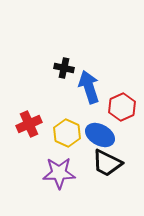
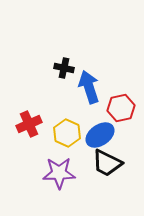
red hexagon: moved 1 px left, 1 px down; rotated 12 degrees clockwise
blue ellipse: rotated 64 degrees counterclockwise
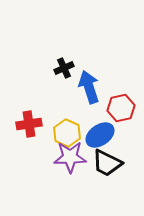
black cross: rotated 36 degrees counterclockwise
red cross: rotated 15 degrees clockwise
purple star: moved 11 px right, 16 px up
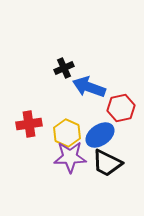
blue arrow: rotated 52 degrees counterclockwise
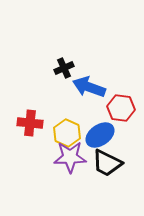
red hexagon: rotated 20 degrees clockwise
red cross: moved 1 px right, 1 px up; rotated 15 degrees clockwise
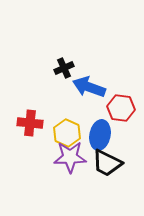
blue ellipse: rotated 44 degrees counterclockwise
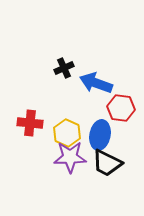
blue arrow: moved 7 px right, 4 px up
